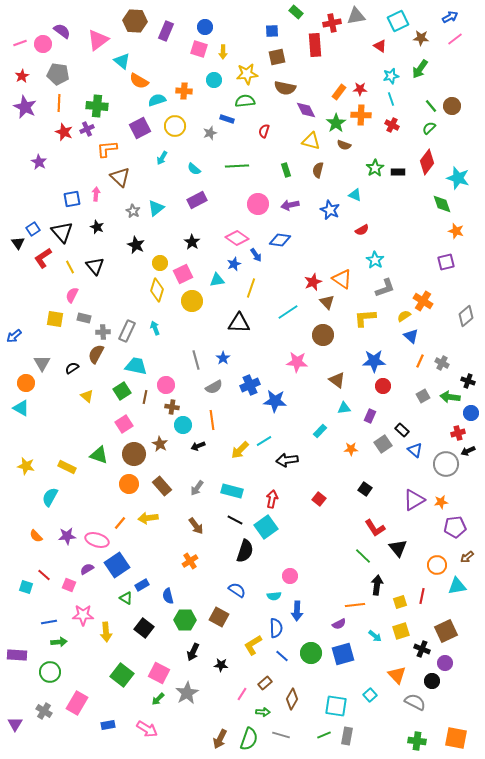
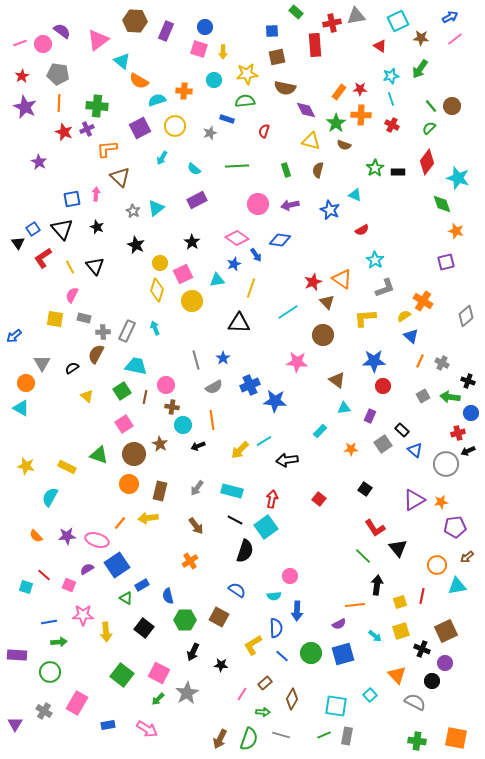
black triangle at (62, 232): moved 3 px up
brown rectangle at (162, 486): moved 2 px left, 5 px down; rotated 54 degrees clockwise
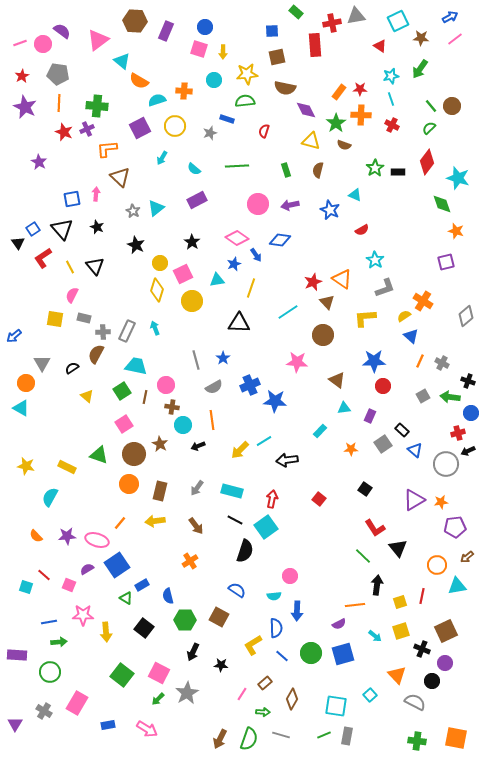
yellow arrow at (148, 518): moved 7 px right, 3 px down
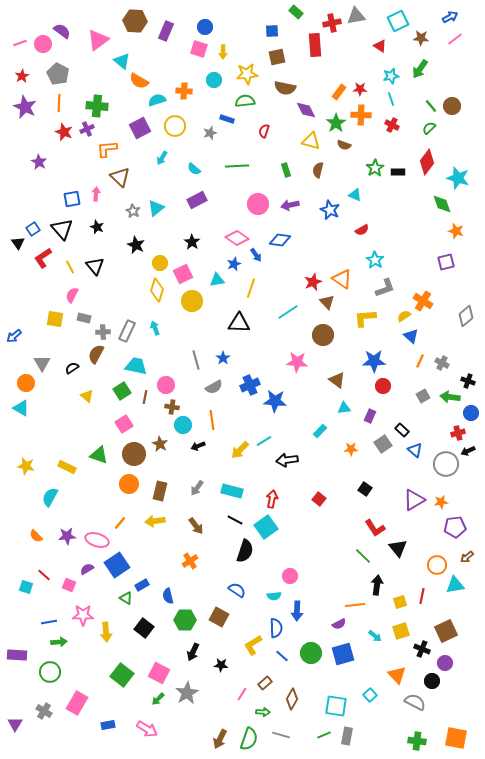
gray pentagon at (58, 74): rotated 20 degrees clockwise
cyan triangle at (457, 586): moved 2 px left, 1 px up
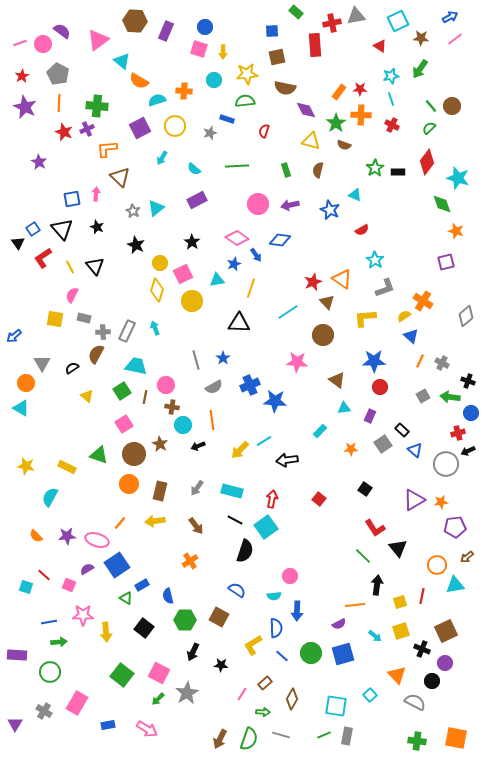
red circle at (383, 386): moved 3 px left, 1 px down
